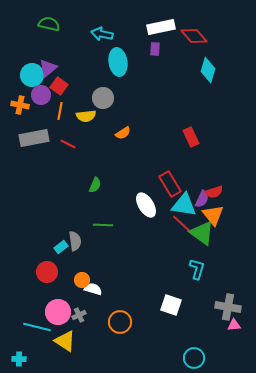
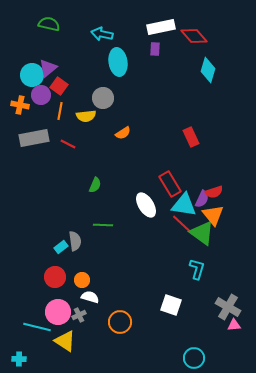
red circle at (47, 272): moved 8 px right, 5 px down
white semicircle at (93, 289): moved 3 px left, 8 px down
gray cross at (228, 307): rotated 20 degrees clockwise
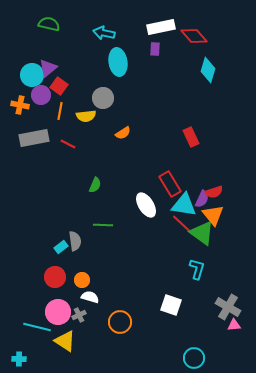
cyan arrow at (102, 34): moved 2 px right, 1 px up
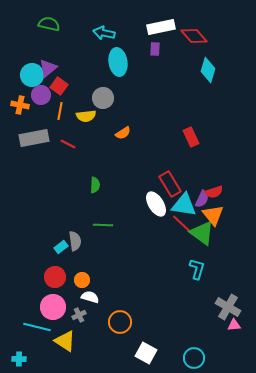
green semicircle at (95, 185): rotated 21 degrees counterclockwise
white ellipse at (146, 205): moved 10 px right, 1 px up
white square at (171, 305): moved 25 px left, 48 px down; rotated 10 degrees clockwise
pink circle at (58, 312): moved 5 px left, 5 px up
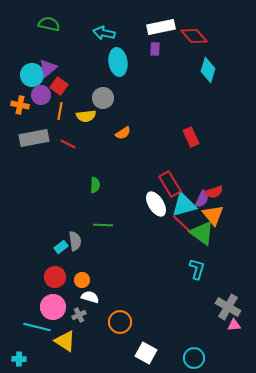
cyan triangle at (184, 205): rotated 24 degrees counterclockwise
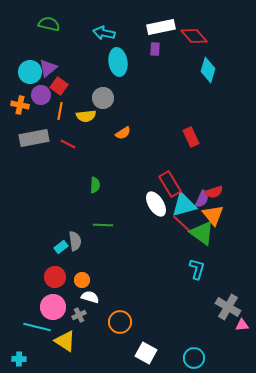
cyan circle at (32, 75): moved 2 px left, 3 px up
pink triangle at (234, 325): moved 8 px right
